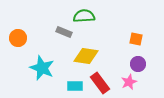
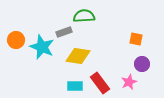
gray rectangle: rotated 42 degrees counterclockwise
orange circle: moved 2 px left, 2 px down
yellow diamond: moved 8 px left
purple circle: moved 4 px right
cyan star: moved 21 px up
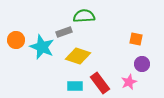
yellow diamond: rotated 10 degrees clockwise
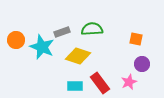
green semicircle: moved 8 px right, 13 px down
gray rectangle: moved 2 px left
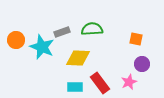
yellow diamond: moved 2 px down; rotated 15 degrees counterclockwise
cyan rectangle: moved 1 px down
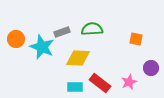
orange circle: moved 1 px up
purple circle: moved 9 px right, 4 px down
red rectangle: rotated 15 degrees counterclockwise
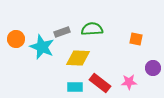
purple circle: moved 2 px right
pink star: rotated 21 degrees clockwise
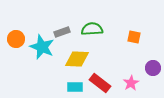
orange square: moved 2 px left, 2 px up
yellow diamond: moved 1 px left, 1 px down
pink star: moved 2 px right, 1 px down; rotated 28 degrees counterclockwise
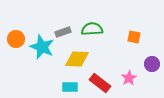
gray rectangle: moved 1 px right
purple circle: moved 1 px left, 4 px up
pink star: moved 2 px left, 5 px up
cyan rectangle: moved 5 px left
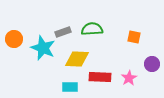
orange circle: moved 2 px left
cyan star: moved 1 px right, 1 px down
red rectangle: moved 6 px up; rotated 35 degrees counterclockwise
